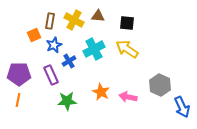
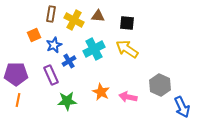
brown rectangle: moved 1 px right, 7 px up
purple pentagon: moved 3 px left
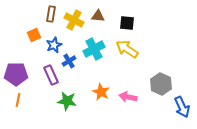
gray hexagon: moved 1 px right, 1 px up
green star: rotated 12 degrees clockwise
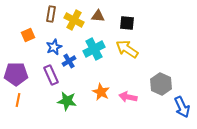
orange square: moved 6 px left
blue star: moved 2 px down
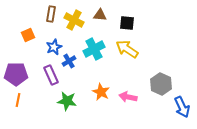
brown triangle: moved 2 px right, 1 px up
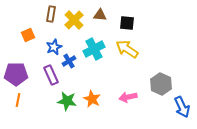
yellow cross: rotated 18 degrees clockwise
orange star: moved 9 px left, 7 px down
pink arrow: rotated 24 degrees counterclockwise
